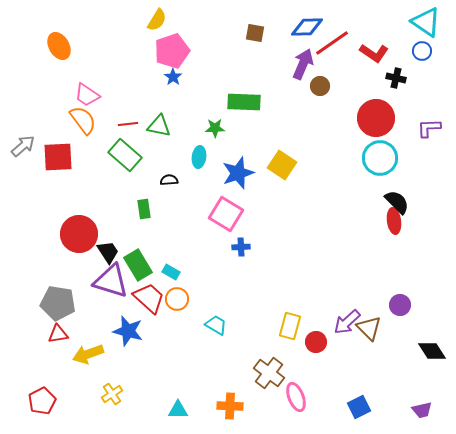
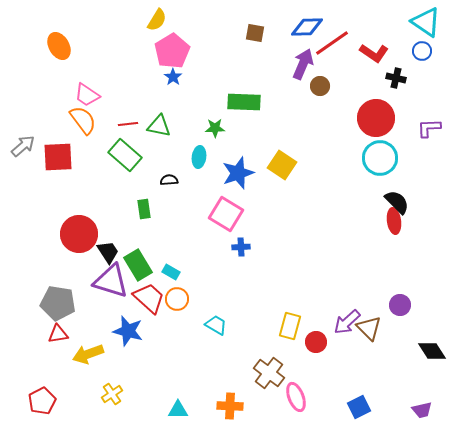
pink pentagon at (172, 51): rotated 12 degrees counterclockwise
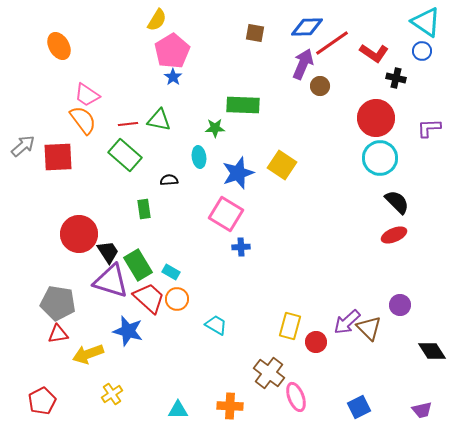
green rectangle at (244, 102): moved 1 px left, 3 px down
green triangle at (159, 126): moved 6 px up
cyan ellipse at (199, 157): rotated 15 degrees counterclockwise
red ellipse at (394, 221): moved 14 px down; rotated 75 degrees clockwise
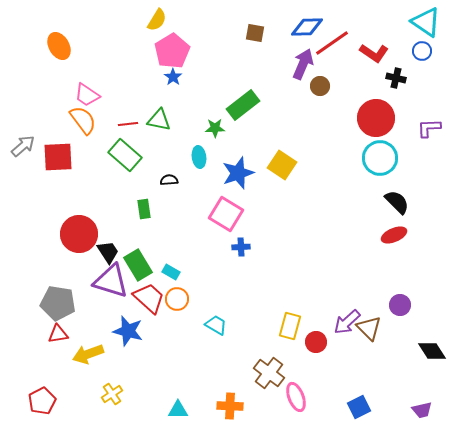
green rectangle at (243, 105): rotated 40 degrees counterclockwise
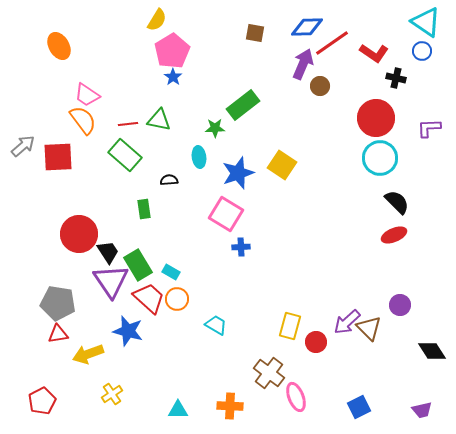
purple triangle at (111, 281): rotated 39 degrees clockwise
